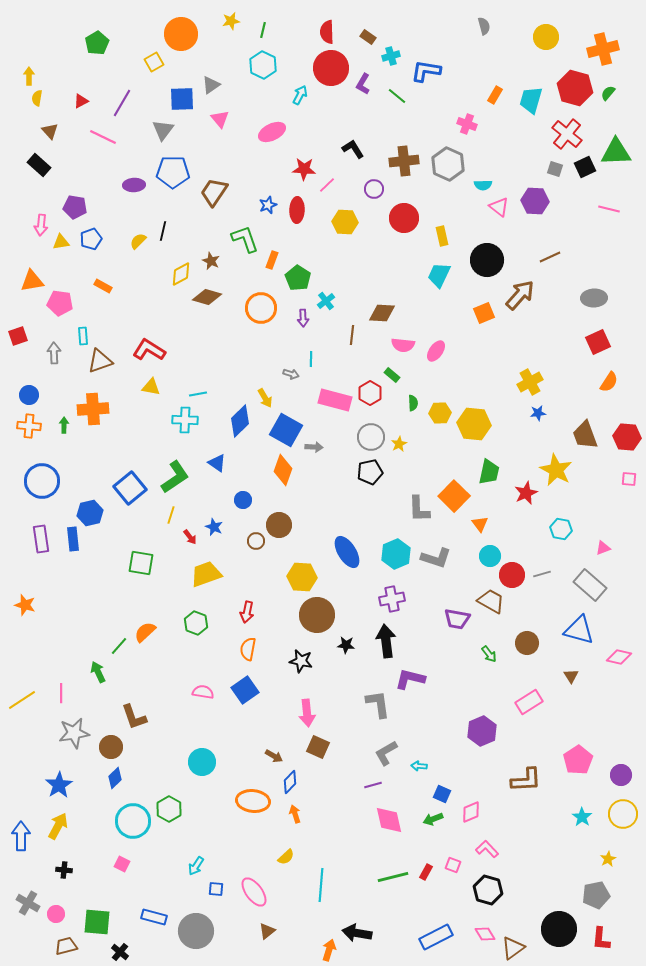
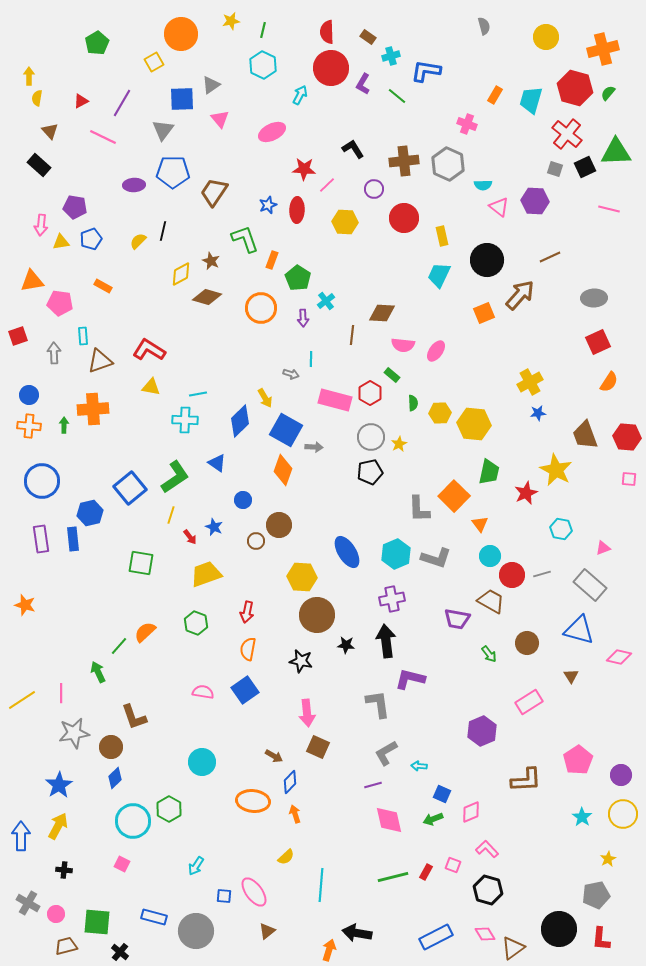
blue square at (216, 889): moved 8 px right, 7 px down
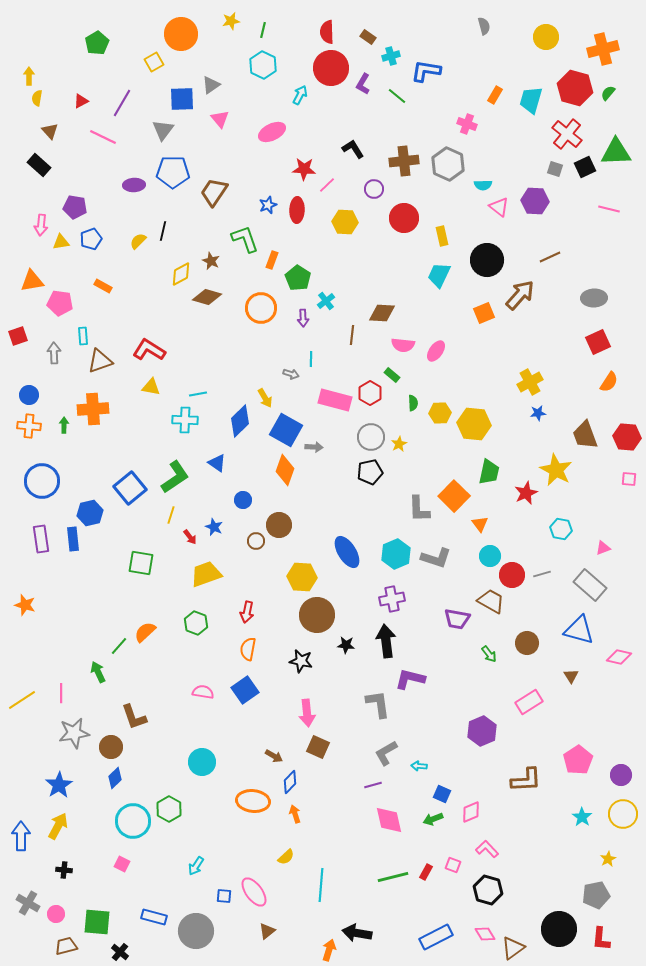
orange diamond at (283, 470): moved 2 px right
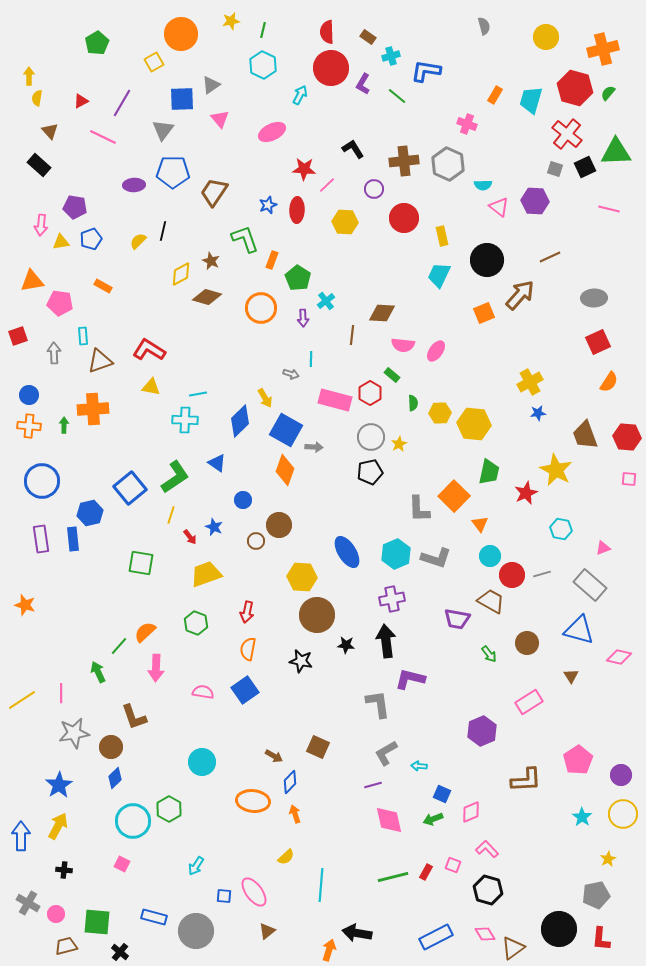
pink arrow at (307, 713): moved 151 px left, 45 px up; rotated 8 degrees clockwise
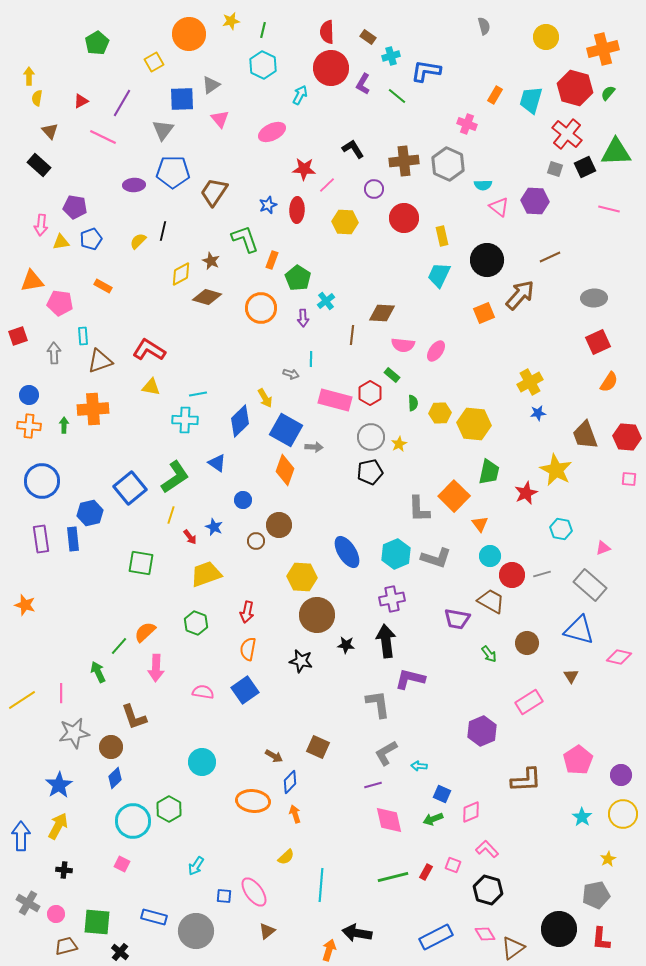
orange circle at (181, 34): moved 8 px right
